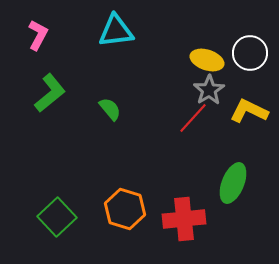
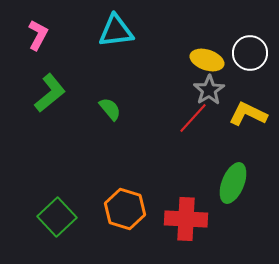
yellow L-shape: moved 1 px left, 3 px down
red cross: moved 2 px right; rotated 9 degrees clockwise
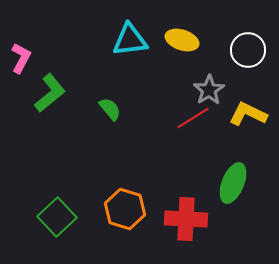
cyan triangle: moved 14 px right, 9 px down
pink L-shape: moved 17 px left, 23 px down
white circle: moved 2 px left, 3 px up
yellow ellipse: moved 25 px left, 20 px up
red line: rotated 16 degrees clockwise
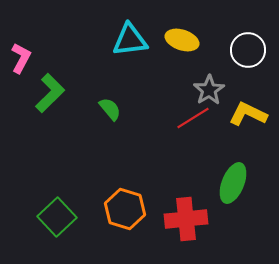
green L-shape: rotated 6 degrees counterclockwise
red cross: rotated 9 degrees counterclockwise
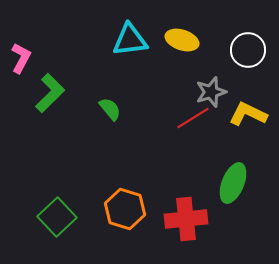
gray star: moved 2 px right, 2 px down; rotated 16 degrees clockwise
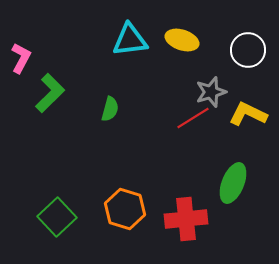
green semicircle: rotated 55 degrees clockwise
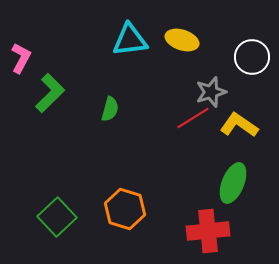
white circle: moved 4 px right, 7 px down
yellow L-shape: moved 9 px left, 11 px down; rotated 9 degrees clockwise
red cross: moved 22 px right, 12 px down
